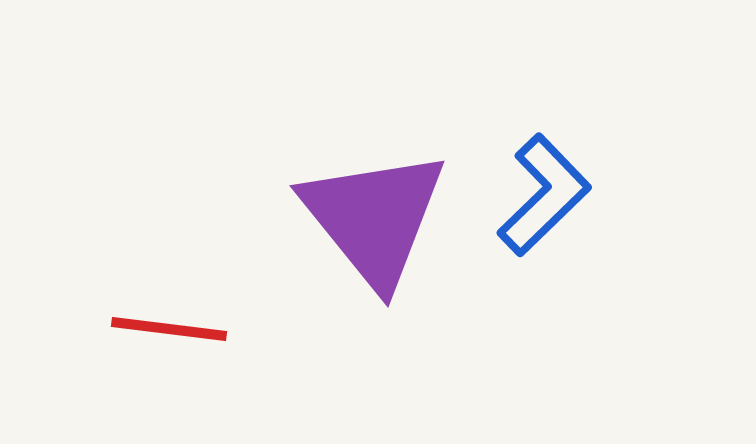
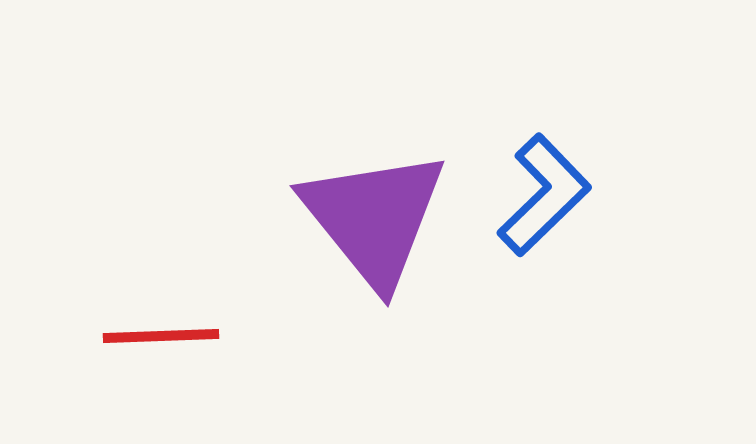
red line: moved 8 px left, 7 px down; rotated 9 degrees counterclockwise
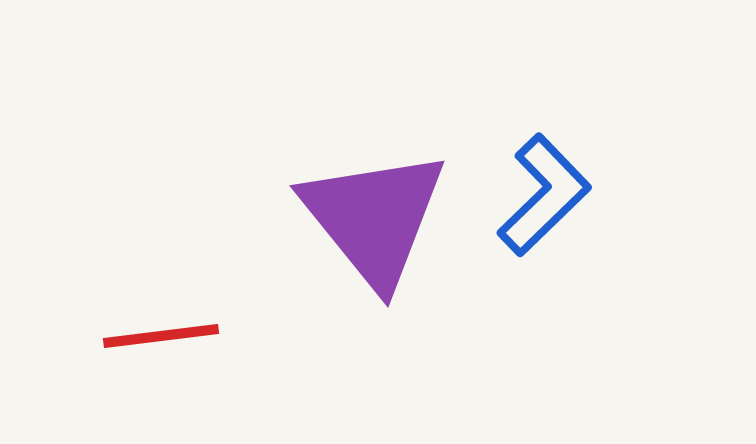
red line: rotated 5 degrees counterclockwise
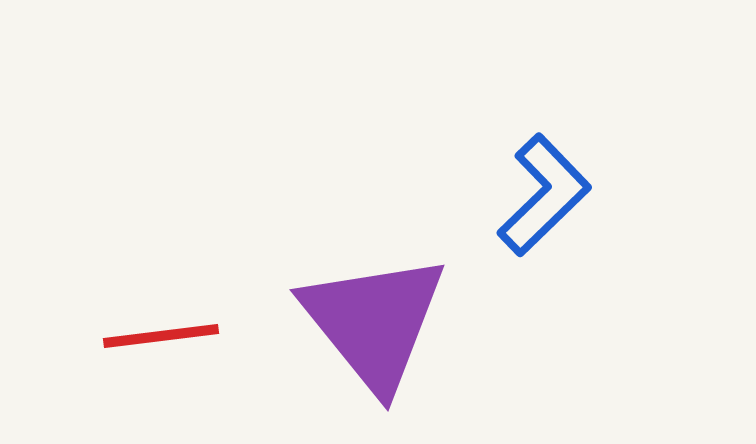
purple triangle: moved 104 px down
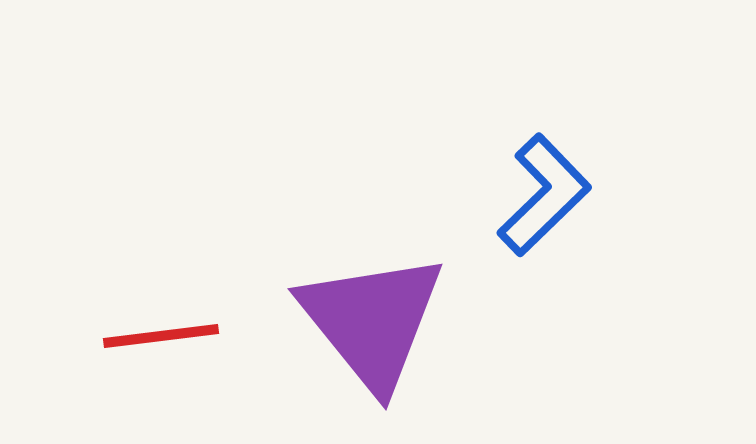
purple triangle: moved 2 px left, 1 px up
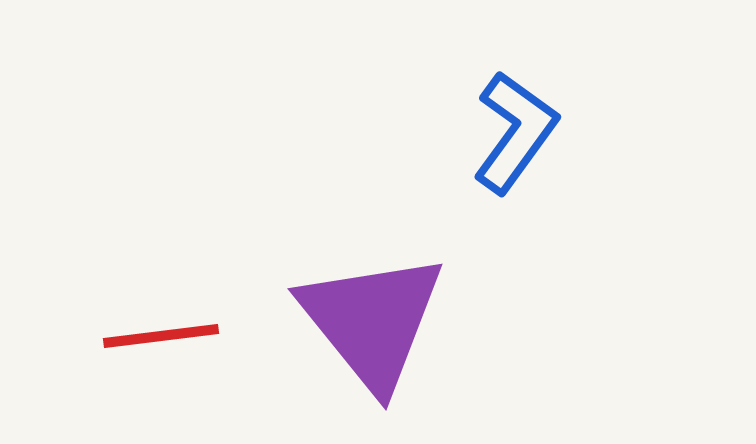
blue L-shape: moved 29 px left, 63 px up; rotated 10 degrees counterclockwise
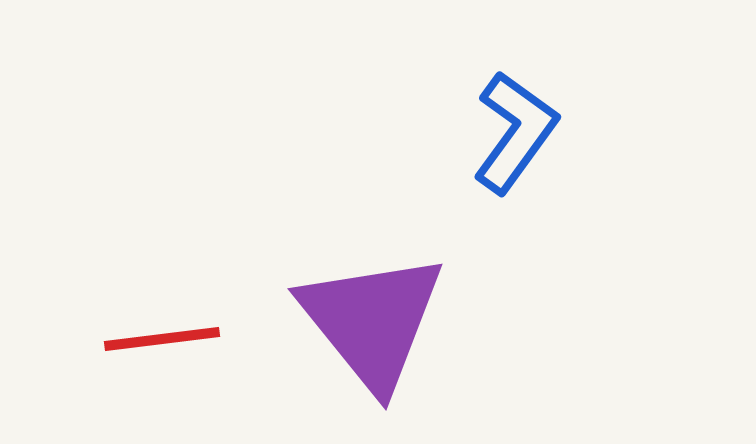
red line: moved 1 px right, 3 px down
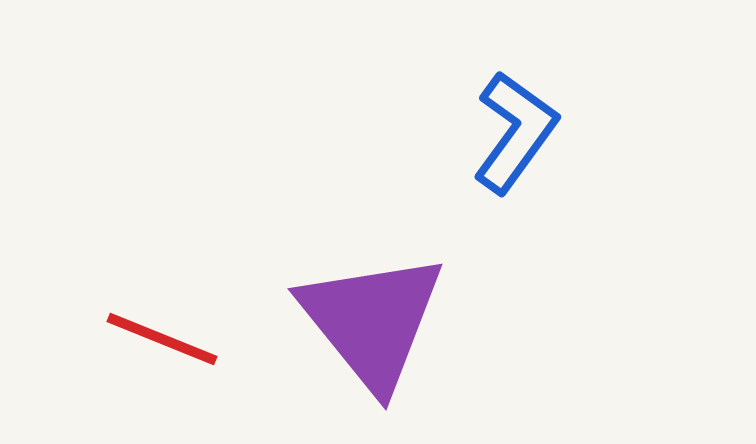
red line: rotated 29 degrees clockwise
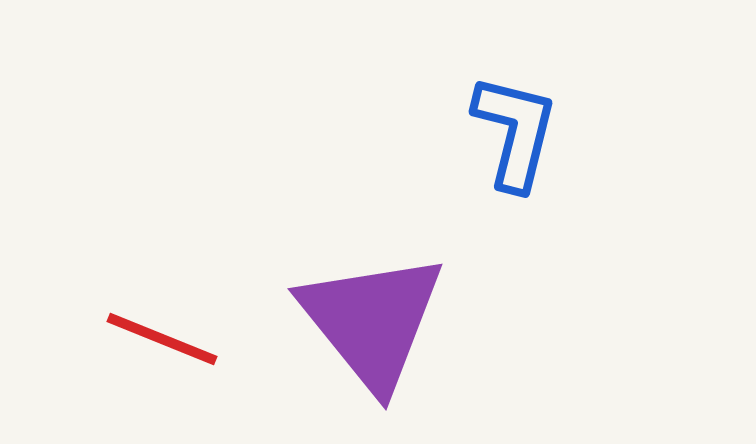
blue L-shape: rotated 22 degrees counterclockwise
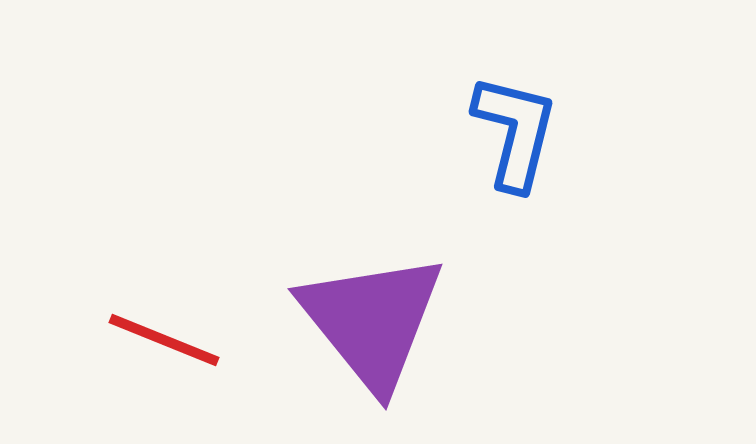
red line: moved 2 px right, 1 px down
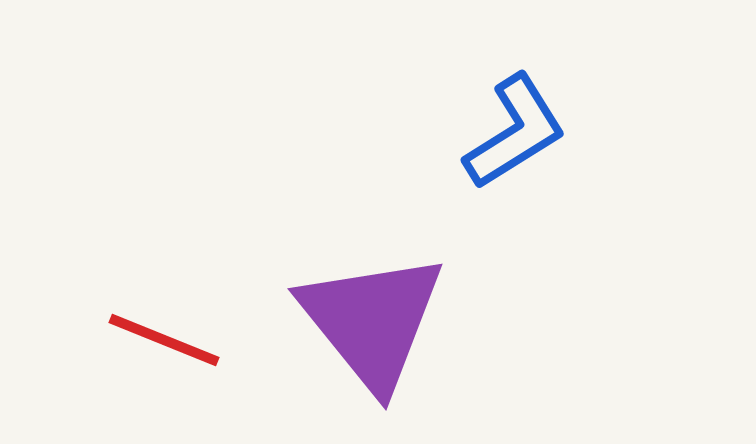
blue L-shape: rotated 44 degrees clockwise
